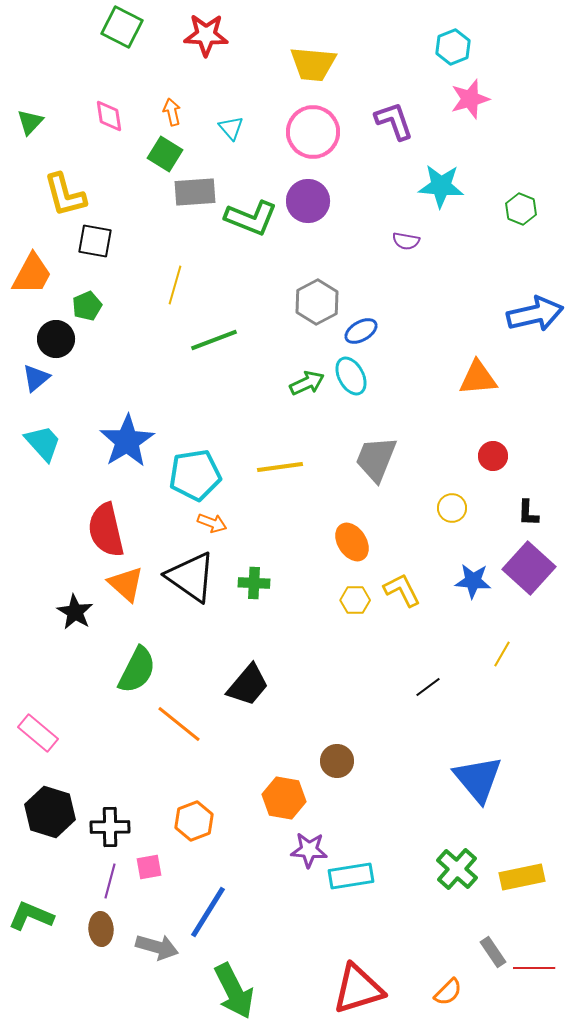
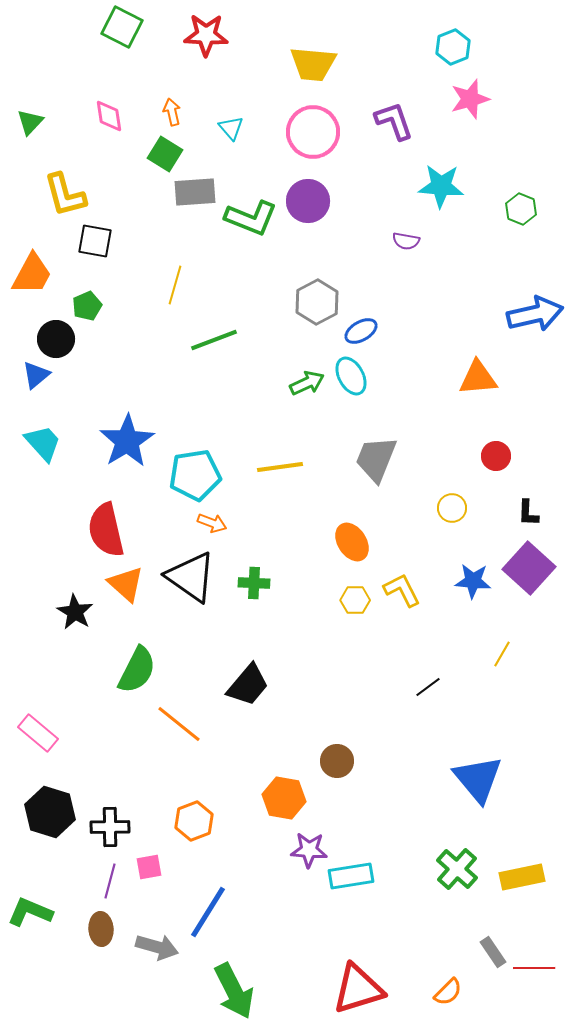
blue triangle at (36, 378): moved 3 px up
red circle at (493, 456): moved 3 px right
green L-shape at (31, 916): moved 1 px left, 4 px up
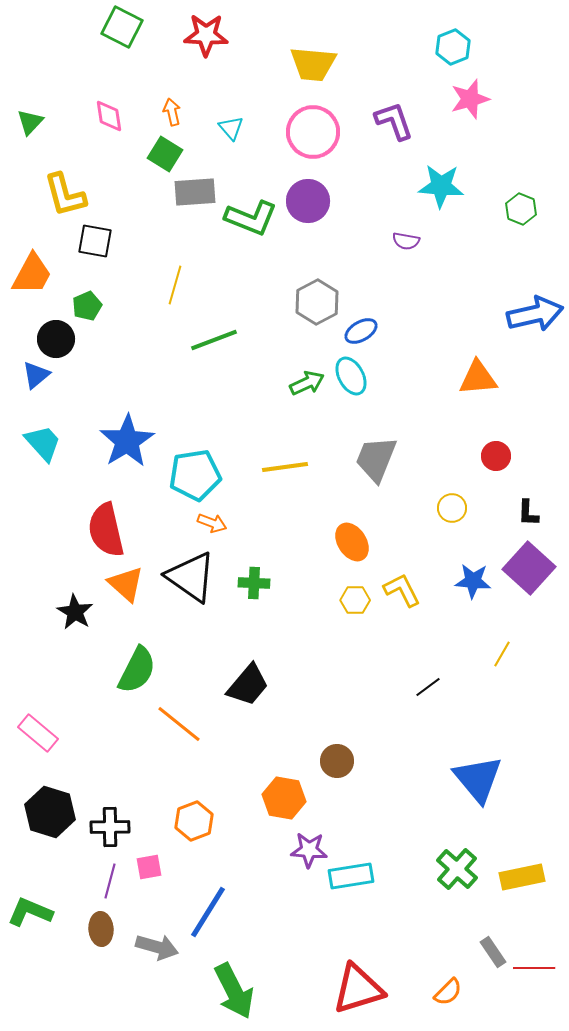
yellow line at (280, 467): moved 5 px right
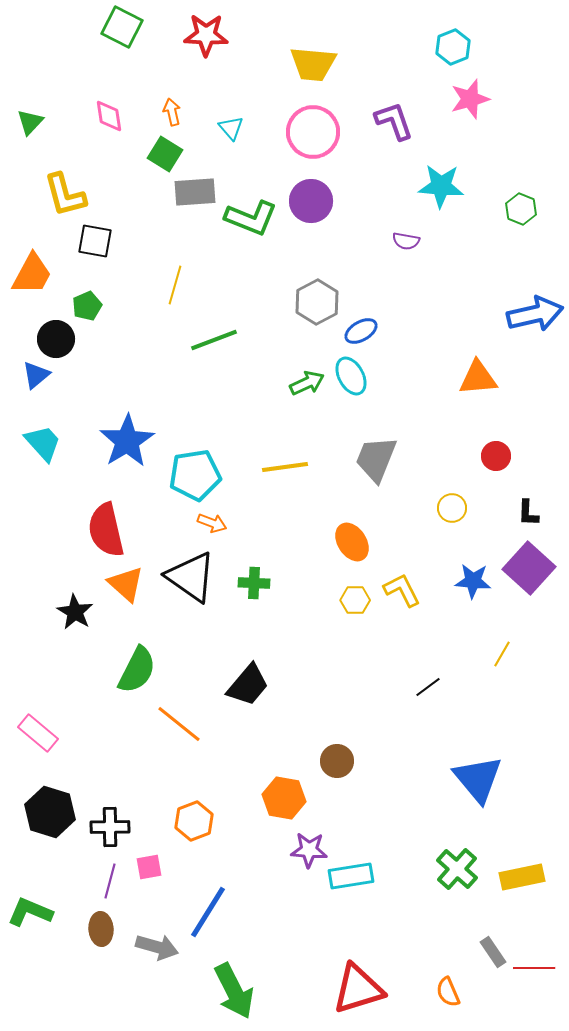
purple circle at (308, 201): moved 3 px right
orange semicircle at (448, 992): rotated 112 degrees clockwise
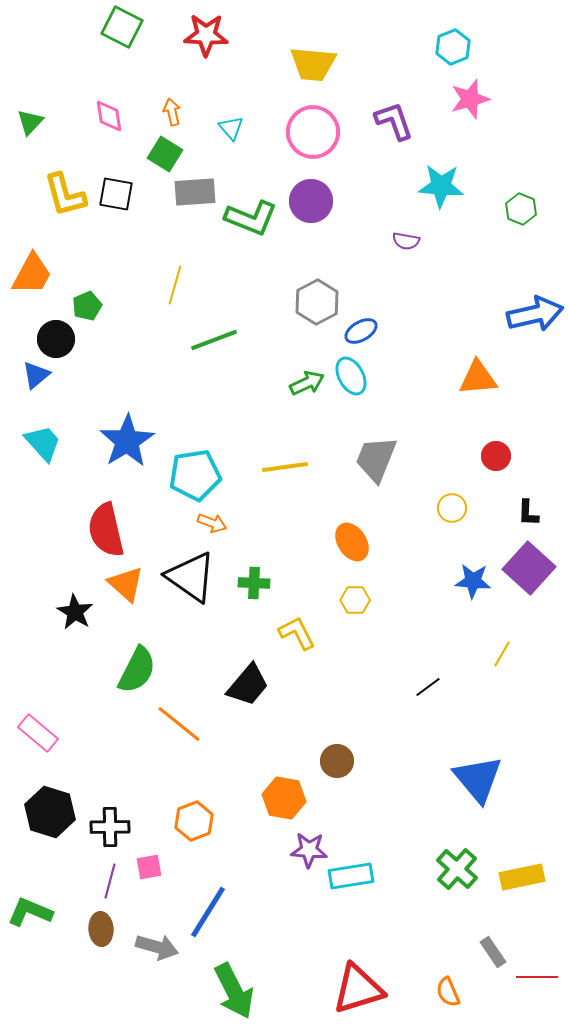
black square at (95, 241): moved 21 px right, 47 px up
yellow L-shape at (402, 590): moved 105 px left, 43 px down
red line at (534, 968): moved 3 px right, 9 px down
